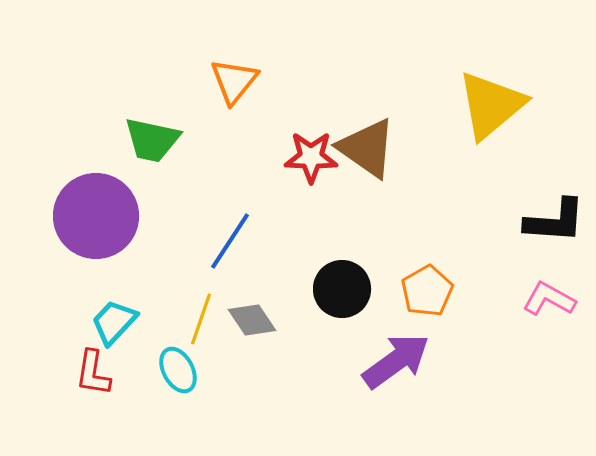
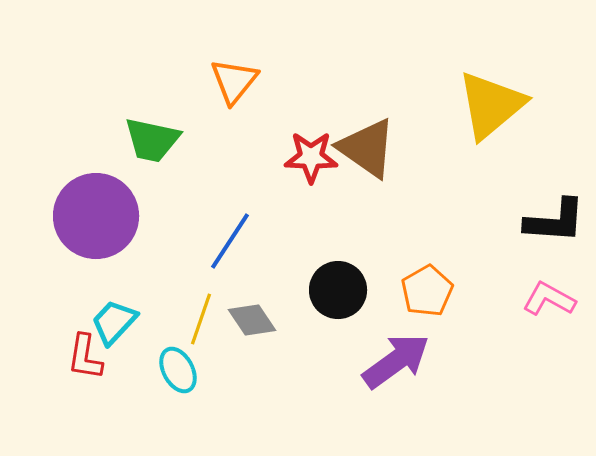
black circle: moved 4 px left, 1 px down
red L-shape: moved 8 px left, 16 px up
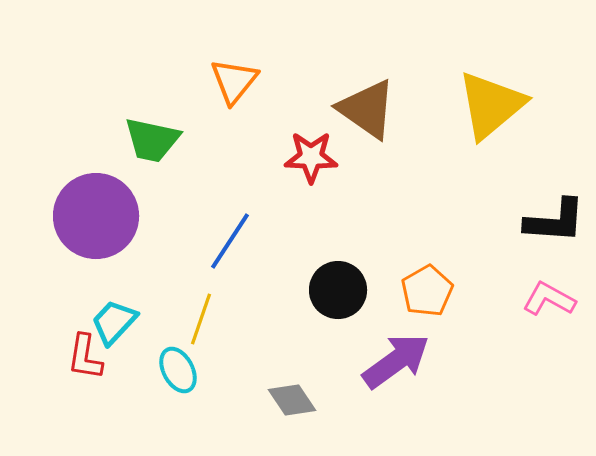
brown triangle: moved 39 px up
gray diamond: moved 40 px right, 80 px down
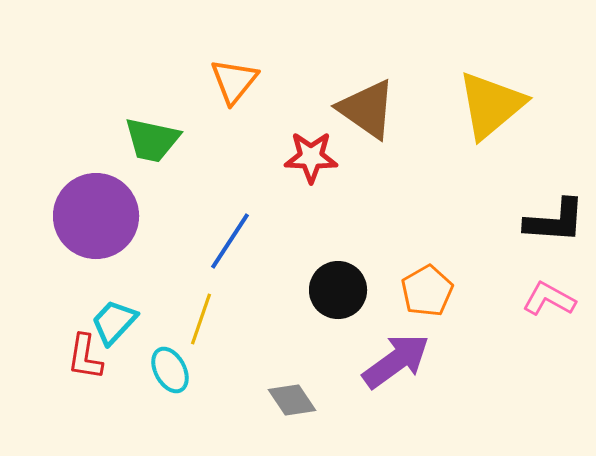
cyan ellipse: moved 8 px left
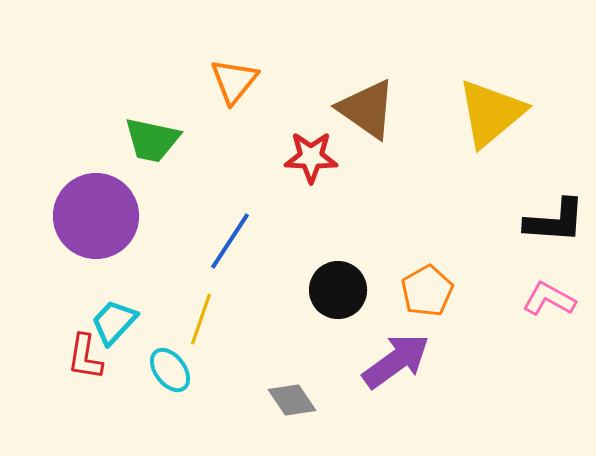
yellow triangle: moved 8 px down
cyan ellipse: rotated 9 degrees counterclockwise
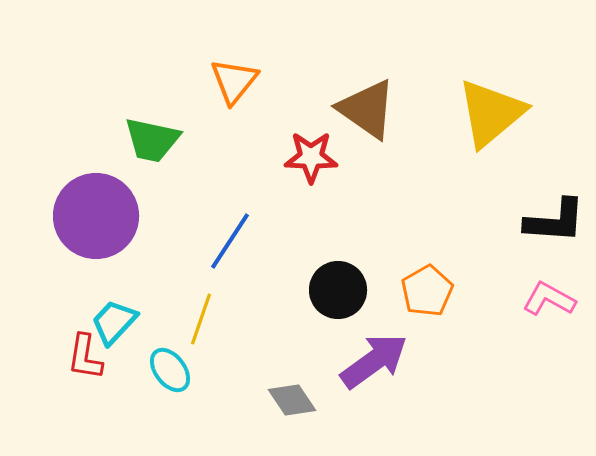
purple arrow: moved 22 px left
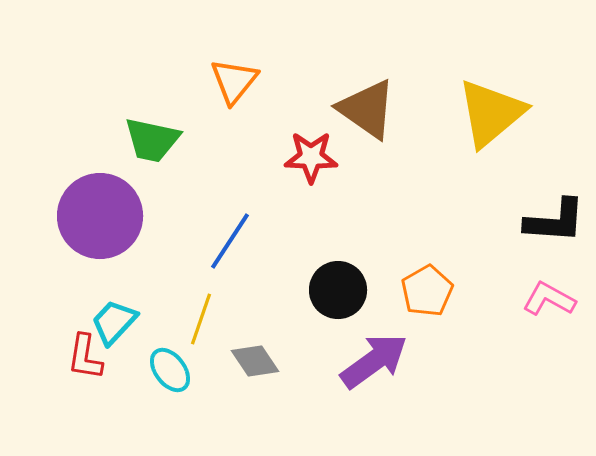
purple circle: moved 4 px right
gray diamond: moved 37 px left, 39 px up
